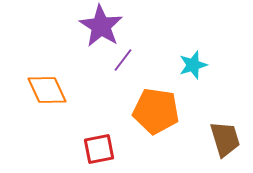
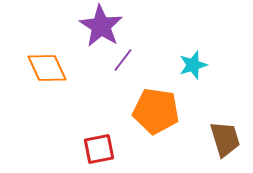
orange diamond: moved 22 px up
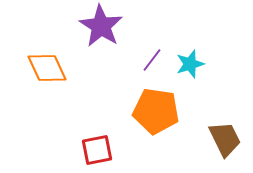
purple line: moved 29 px right
cyan star: moved 3 px left, 1 px up
brown trapezoid: rotated 9 degrees counterclockwise
red square: moved 2 px left, 1 px down
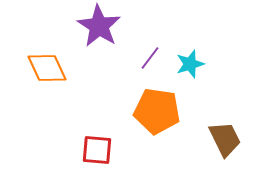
purple star: moved 2 px left
purple line: moved 2 px left, 2 px up
orange pentagon: moved 1 px right
red square: rotated 16 degrees clockwise
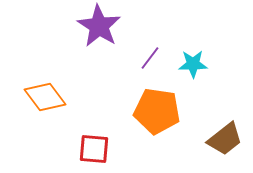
cyan star: moved 3 px right; rotated 16 degrees clockwise
orange diamond: moved 2 px left, 29 px down; rotated 12 degrees counterclockwise
brown trapezoid: rotated 78 degrees clockwise
red square: moved 3 px left, 1 px up
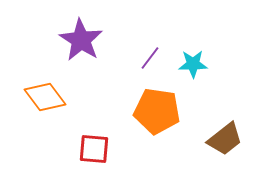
purple star: moved 18 px left, 14 px down
